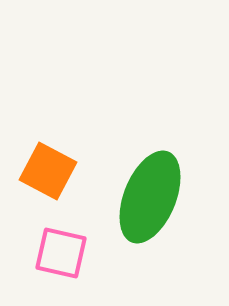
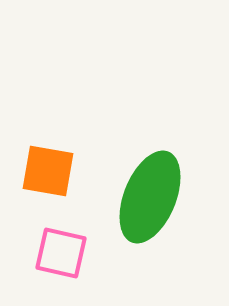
orange square: rotated 18 degrees counterclockwise
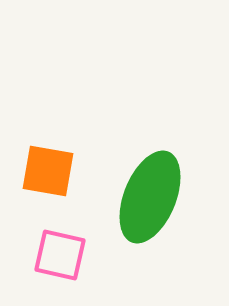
pink square: moved 1 px left, 2 px down
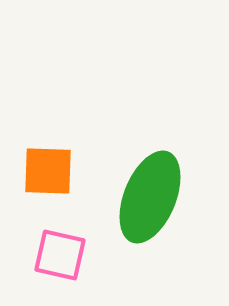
orange square: rotated 8 degrees counterclockwise
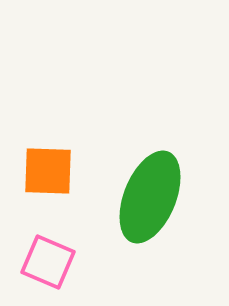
pink square: moved 12 px left, 7 px down; rotated 10 degrees clockwise
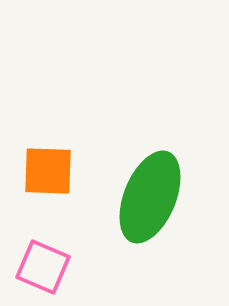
pink square: moved 5 px left, 5 px down
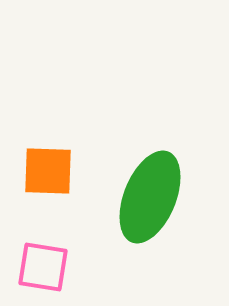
pink square: rotated 14 degrees counterclockwise
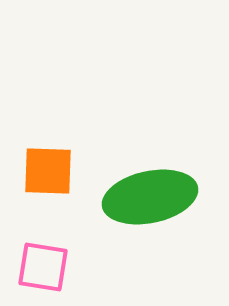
green ellipse: rotated 56 degrees clockwise
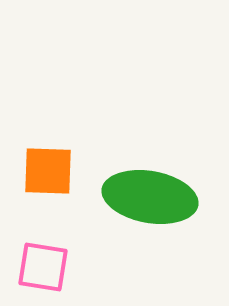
green ellipse: rotated 22 degrees clockwise
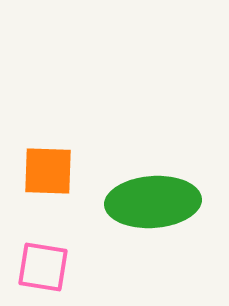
green ellipse: moved 3 px right, 5 px down; rotated 14 degrees counterclockwise
